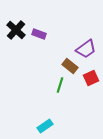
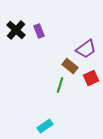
purple rectangle: moved 3 px up; rotated 48 degrees clockwise
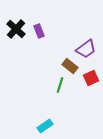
black cross: moved 1 px up
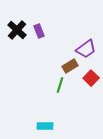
black cross: moved 1 px right, 1 px down
brown rectangle: rotated 70 degrees counterclockwise
red square: rotated 21 degrees counterclockwise
cyan rectangle: rotated 35 degrees clockwise
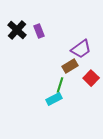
purple trapezoid: moved 5 px left
cyan rectangle: moved 9 px right, 27 px up; rotated 28 degrees counterclockwise
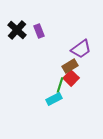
red square: moved 20 px left
